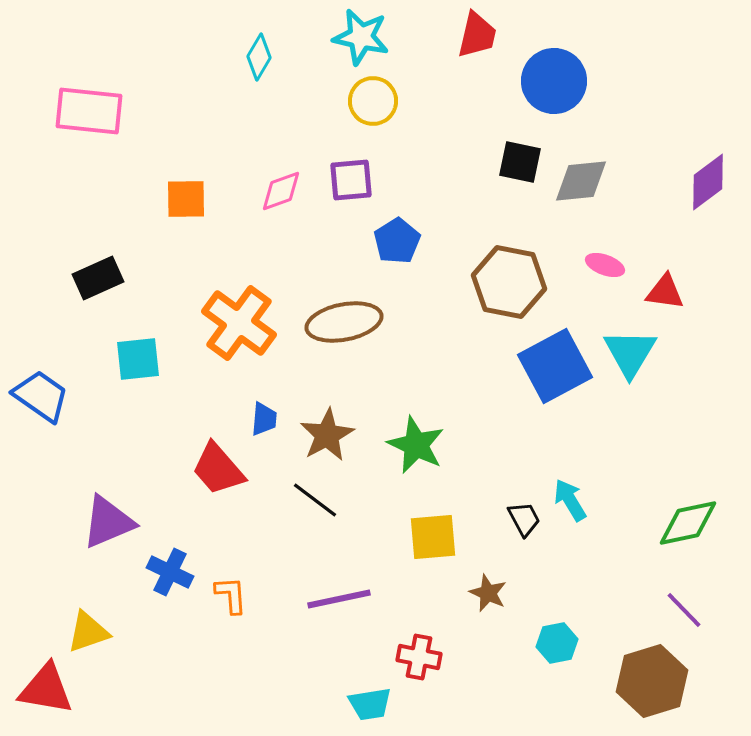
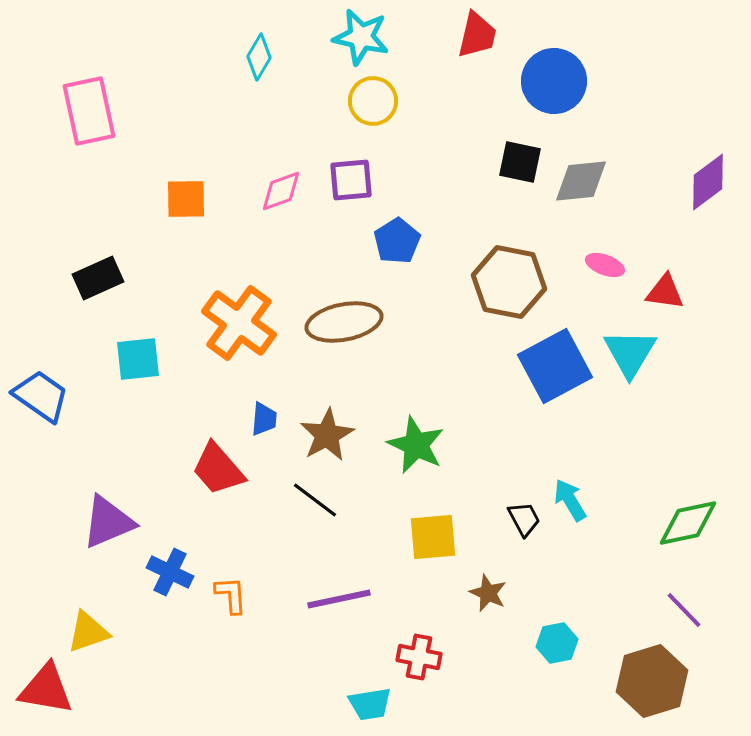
pink rectangle at (89, 111): rotated 72 degrees clockwise
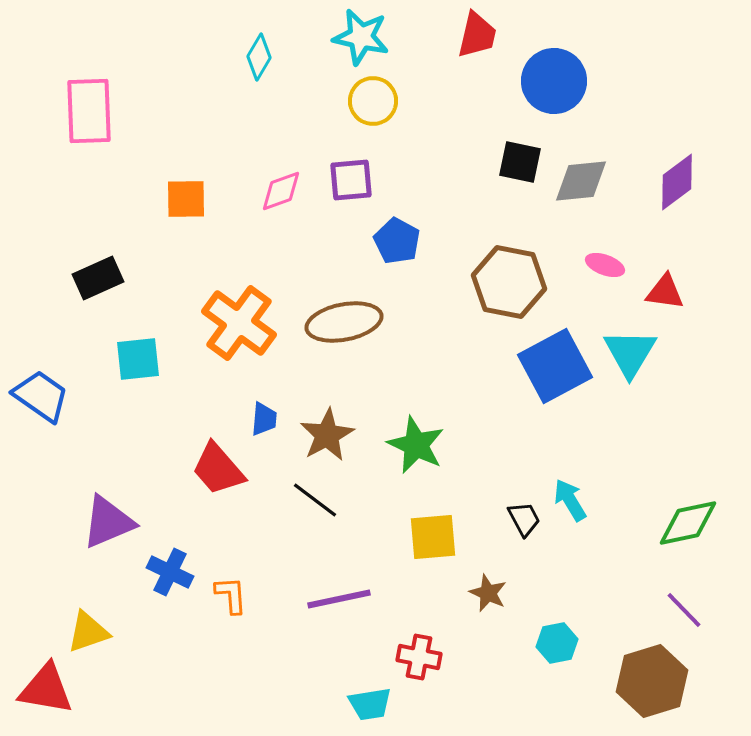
pink rectangle at (89, 111): rotated 10 degrees clockwise
purple diamond at (708, 182): moved 31 px left
blue pentagon at (397, 241): rotated 12 degrees counterclockwise
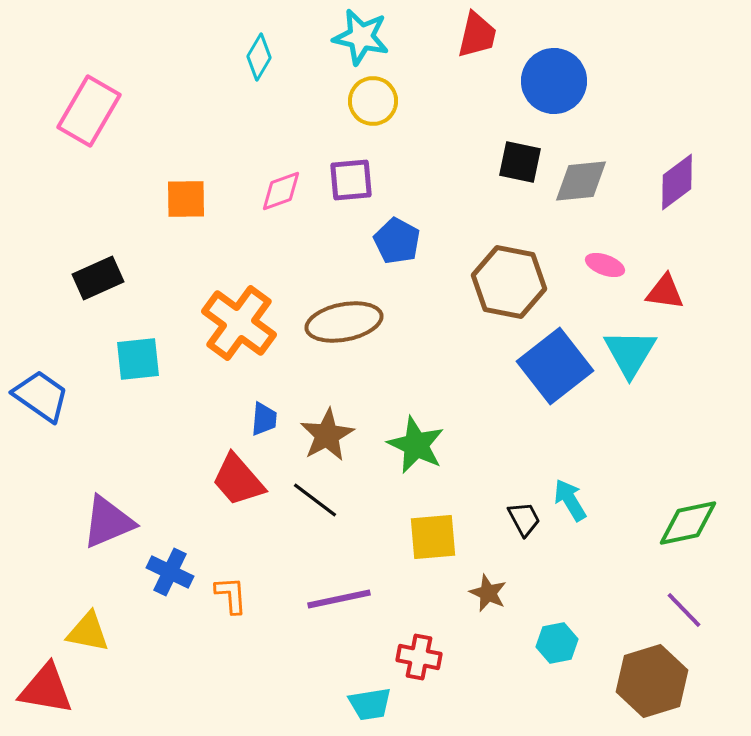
pink rectangle at (89, 111): rotated 32 degrees clockwise
blue square at (555, 366): rotated 10 degrees counterclockwise
red trapezoid at (218, 469): moved 20 px right, 11 px down
yellow triangle at (88, 632): rotated 30 degrees clockwise
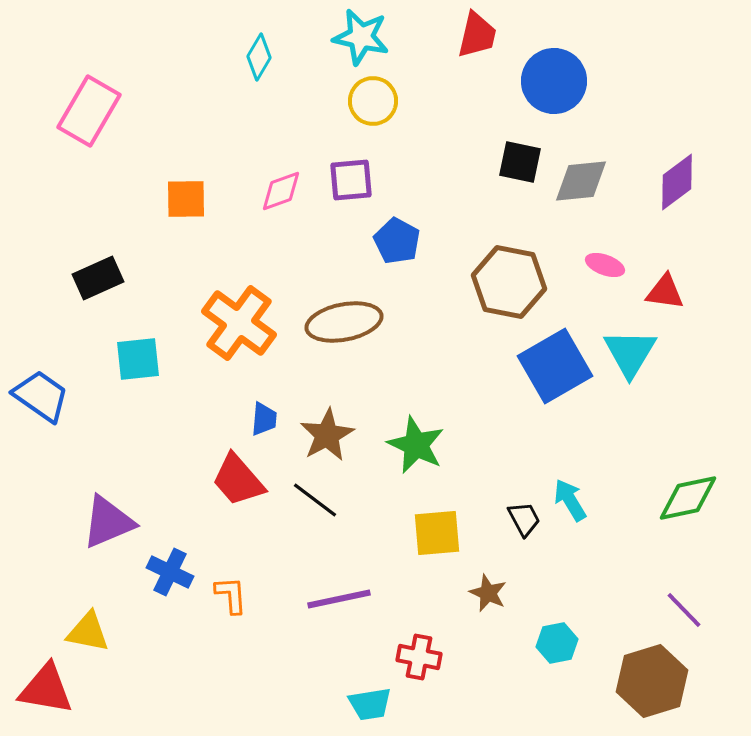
blue square at (555, 366): rotated 8 degrees clockwise
green diamond at (688, 523): moved 25 px up
yellow square at (433, 537): moved 4 px right, 4 px up
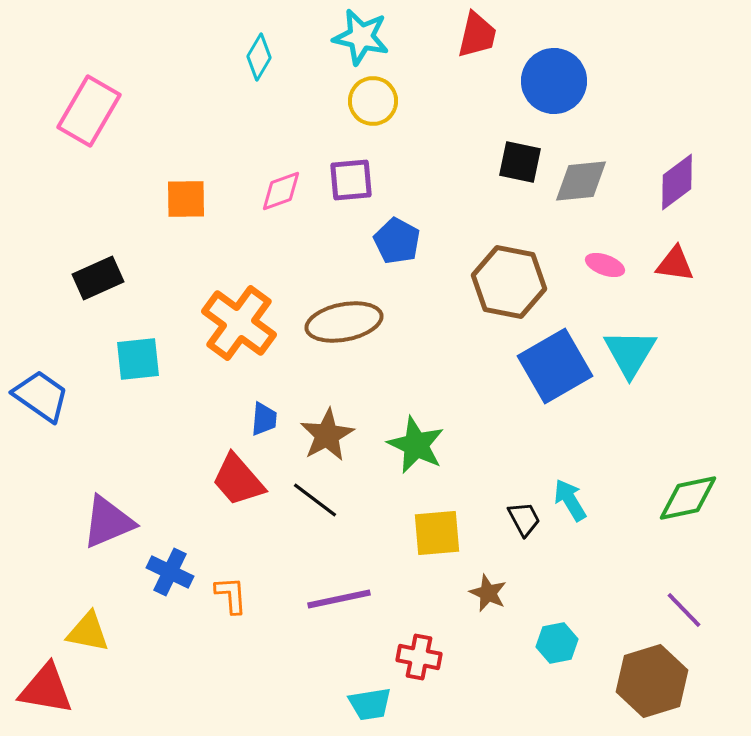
red triangle at (665, 292): moved 10 px right, 28 px up
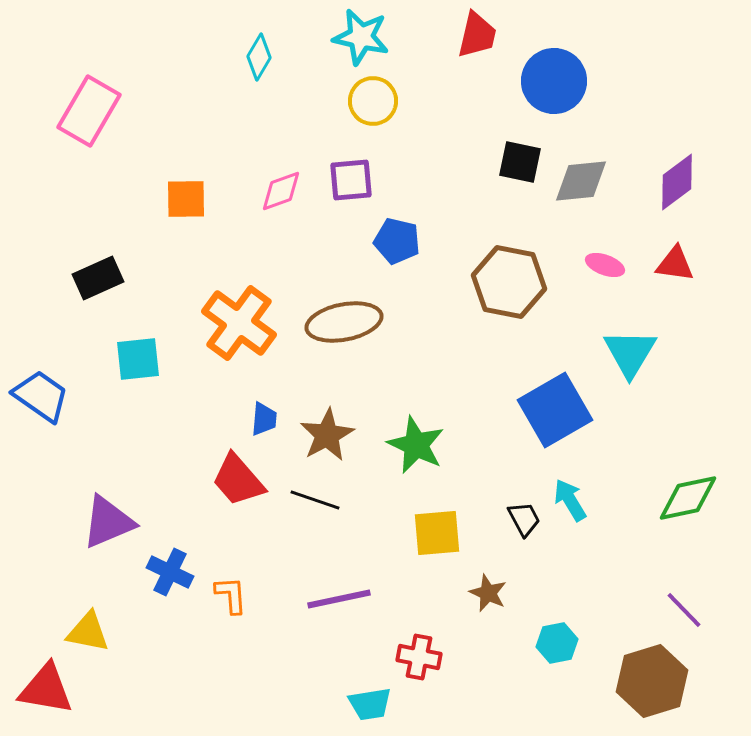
blue pentagon at (397, 241): rotated 15 degrees counterclockwise
blue square at (555, 366): moved 44 px down
black line at (315, 500): rotated 18 degrees counterclockwise
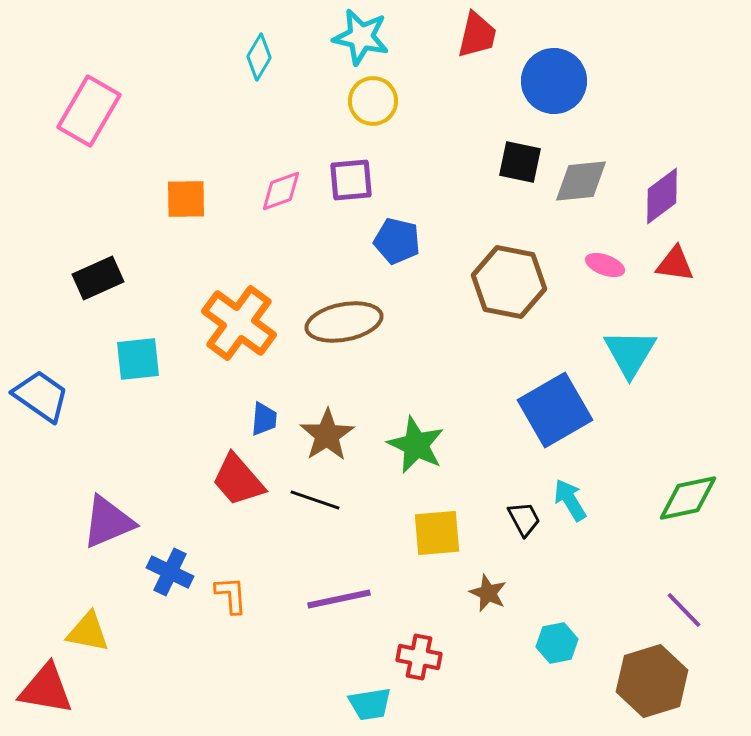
purple diamond at (677, 182): moved 15 px left, 14 px down
brown star at (327, 435): rotated 4 degrees counterclockwise
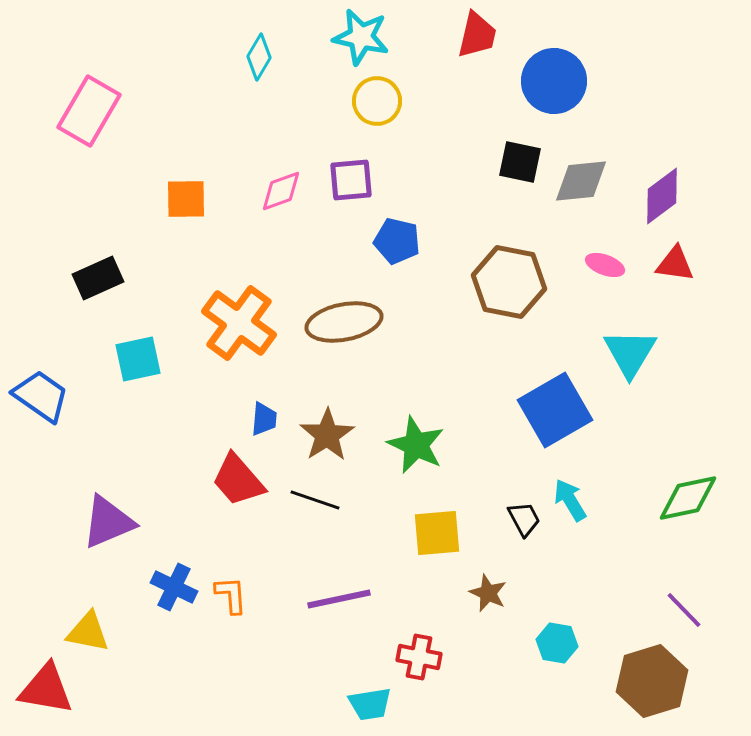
yellow circle at (373, 101): moved 4 px right
cyan square at (138, 359): rotated 6 degrees counterclockwise
blue cross at (170, 572): moved 4 px right, 15 px down
cyan hexagon at (557, 643): rotated 21 degrees clockwise
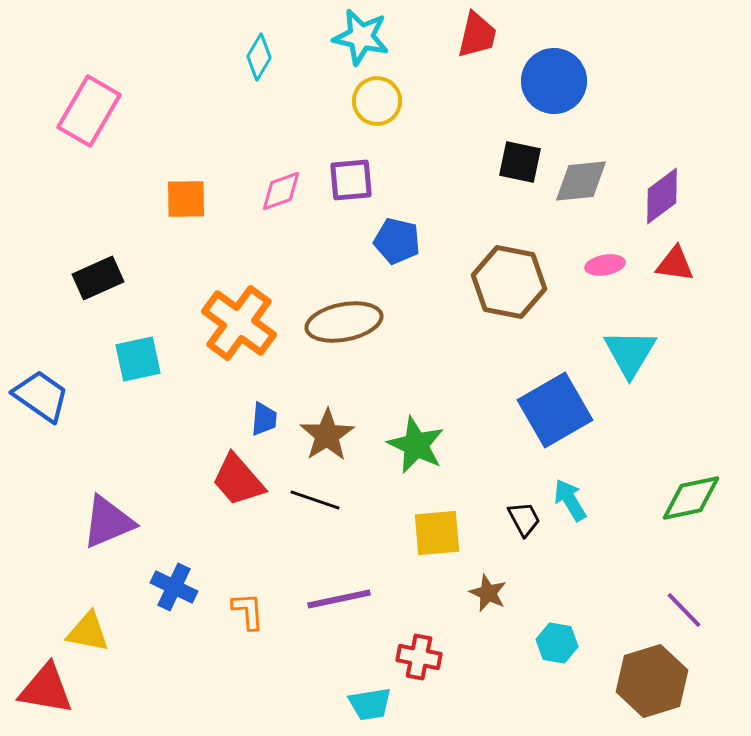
pink ellipse at (605, 265): rotated 30 degrees counterclockwise
green diamond at (688, 498): moved 3 px right
orange L-shape at (231, 595): moved 17 px right, 16 px down
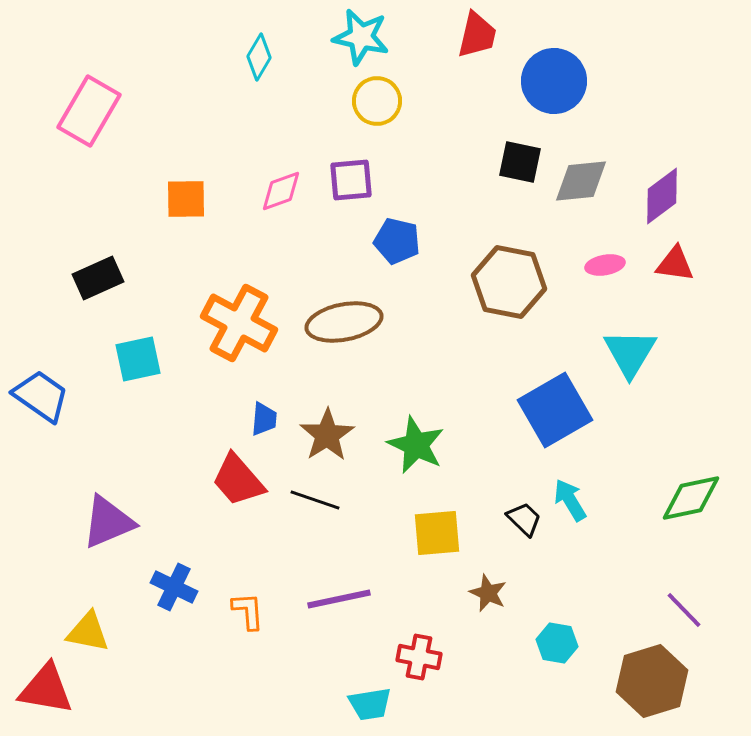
orange cross at (239, 323): rotated 8 degrees counterclockwise
black trapezoid at (524, 519): rotated 18 degrees counterclockwise
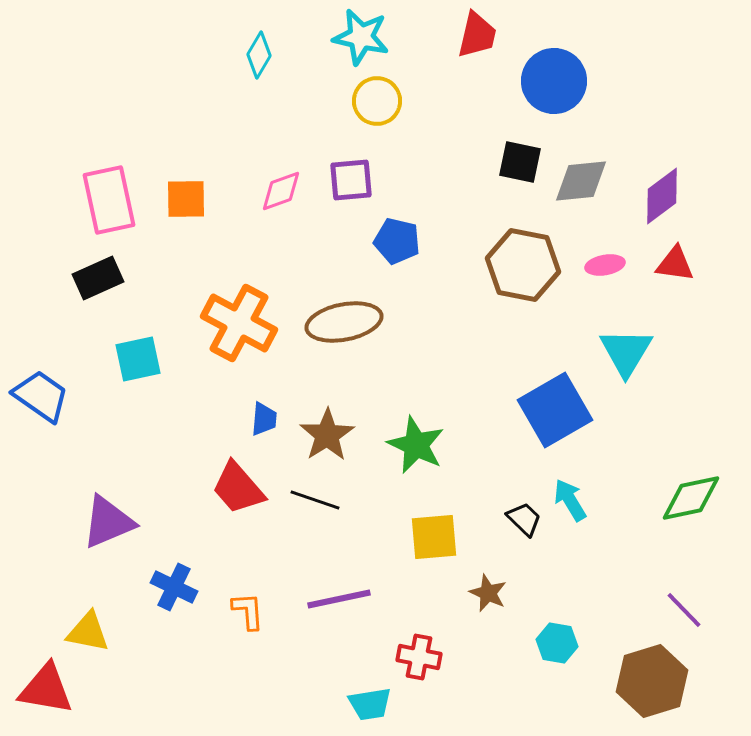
cyan diamond at (259, 57): moved 2 px up
pink rectangle at (89, 111): moved 20 px right, 89 px down; rotated 42 degrees counterclockwise
brown hexagon at (509, 282): moved 14 px right, 17 px up
cyan triangle at (630, 353): moved 4 px left, 1 px up
red trapezoid at (238, 480): moved 8 px down
yellow square at (437, 533): moved 3 px left, 4 px down
